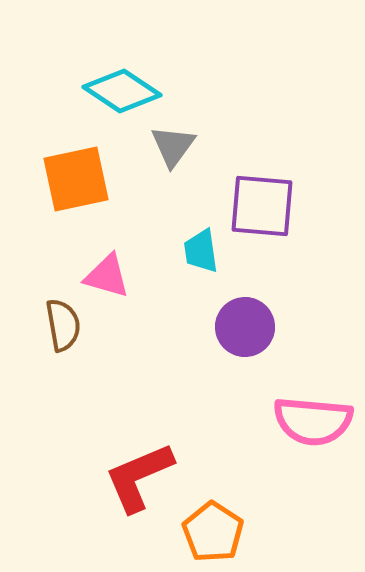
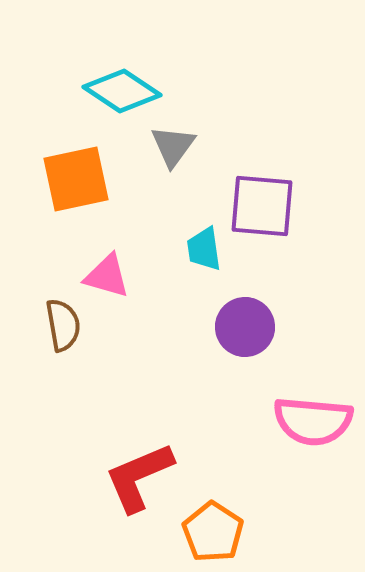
cyan trapezoid: moved 3 px right, 2 px up
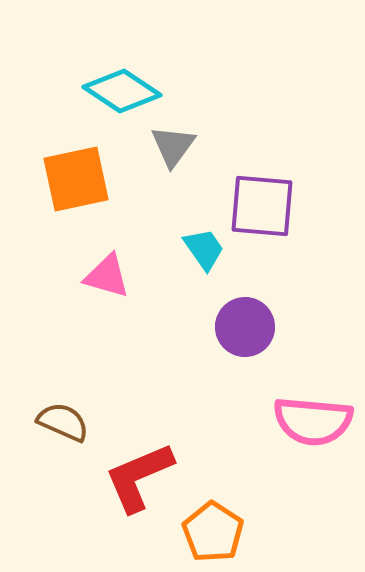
cyan trapezoid: rotated 153 degrees clockwise
brown semicircle: moved 97 px down; rotated 56 degrees counterclockwise
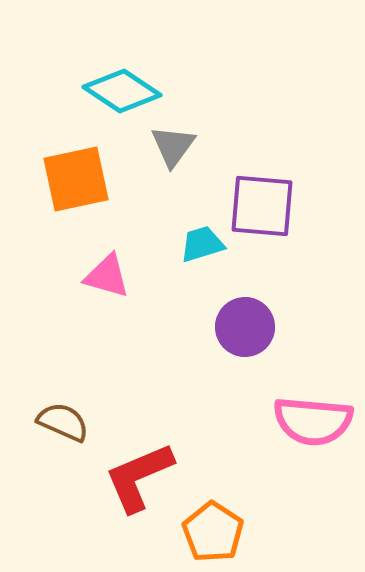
cyan trapezoid: moved 2 px left, 5 px up; rotated 72 degrees counterclockwise
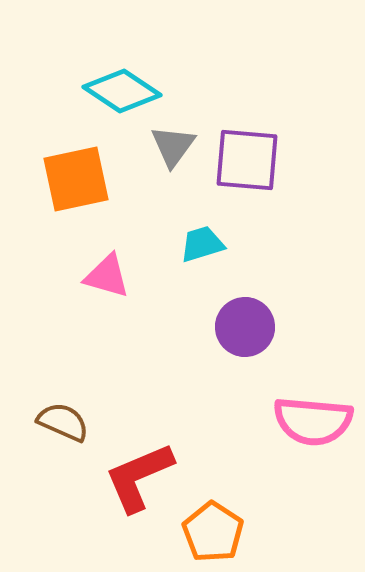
purple square: moved 15 px left, 46 px up
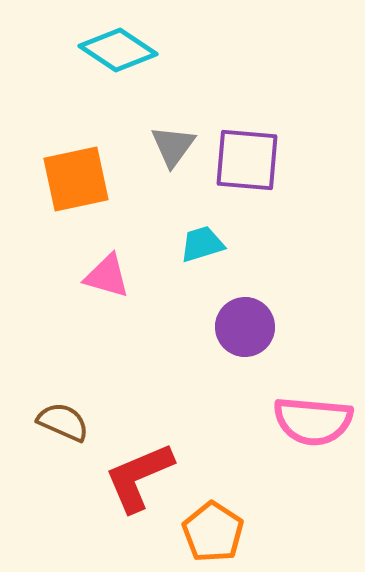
cyan diamond: moved 4 px left, 41 px up
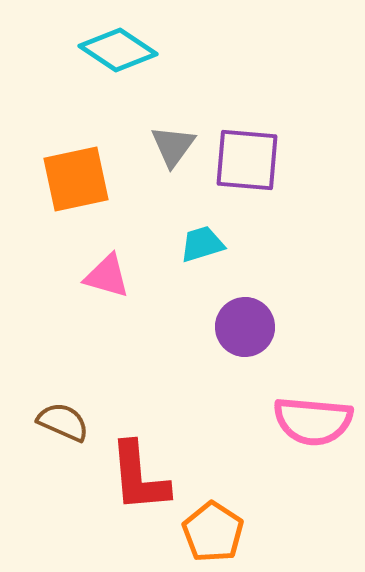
red L-shape: rotated 72 degrees counterclockwise
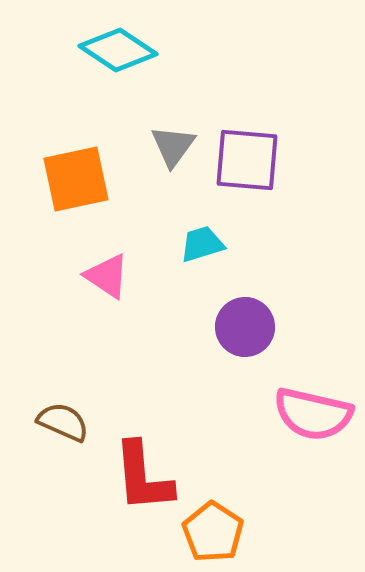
pink triangle: rotated 18 degrees clockwise
pink semicircle: moved 7 px up; rotated 8 degrees clockwise
red L-shape: moved 4 px right
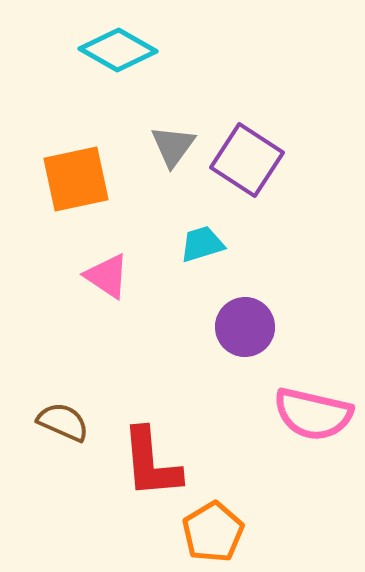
cyan diamond: rotated 4 degrees counterclockwise
purple square: rotated 28 degrees clockwise
red L-shape: moved 8 px right, 14 px up
orange pentagon: rotated 8 degrees clockwise
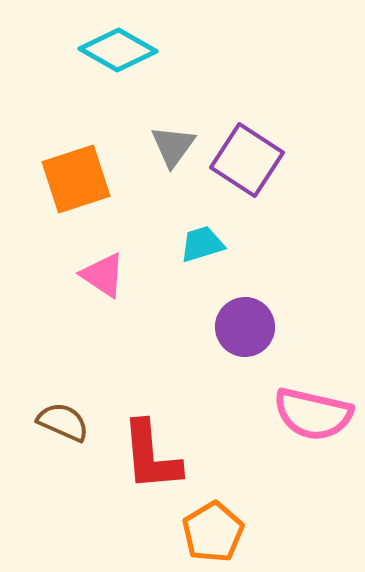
orange square: rotated 6 degrees counterclockwise
pink triangle: moved 4 px left, 1 px up
red L-shape: moved 7 px up
